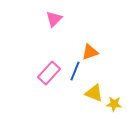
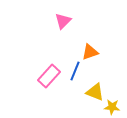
pink triangle: moved 9 px right, 2 px down
pink rectangle: moved 3 px down
yellow triangle: moved 1 px right, 1 px up
yellow star: moved 2 px left, 3 px down
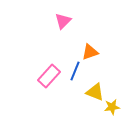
yellow star: rotated 14 degrees counterclockwise
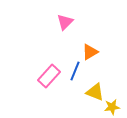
pink triangle: moved 2 px right, 1 px down
orange triangle: rotated 12 degrees counterclockwise
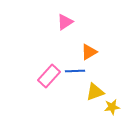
pink triangle: rotated 12 degrees clockwise
orange triangle: moved 1 px left
blue line: rotated 66 degrees clockwise
yellow triangle: rotated 42 degrees counterclockwise
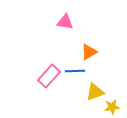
pink triangle: rotated 42 degrees clockwise
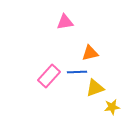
pink triangle: rotated 18 degrees counterclockwise
orange triangle: moved 1 px right, 1 px down; rotated 18 degrees clockwise
blue line: moved 2 px right, 1 px down
yellow triangle: moved 4 px up
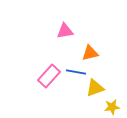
pink triangle: moved 9 px down
blue line: moved 1 px left; rotated 12 degrees clockwise
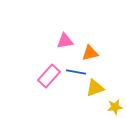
pink triangle: moved 10 px down
yellow star: moved 3 px right
